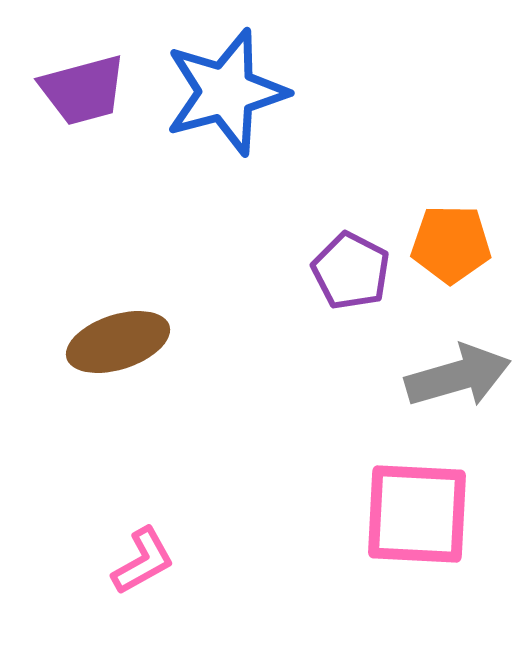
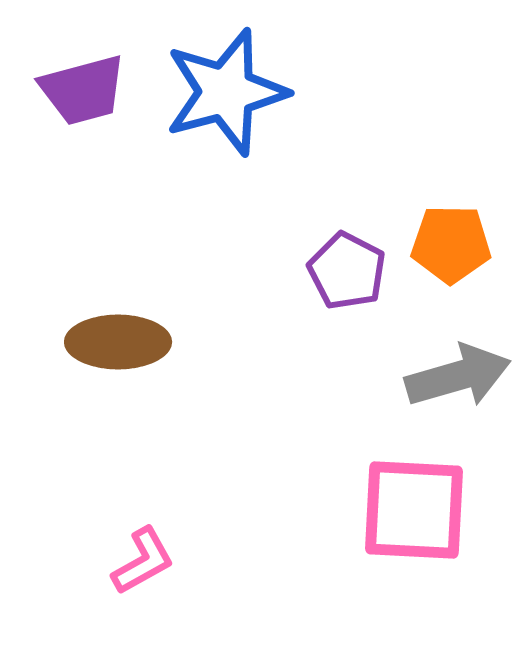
purple pentagon: moved 4 px left
brown ellipse: rotated 18 degrees clockwise
pink square: moved 3 px left, 4 px up
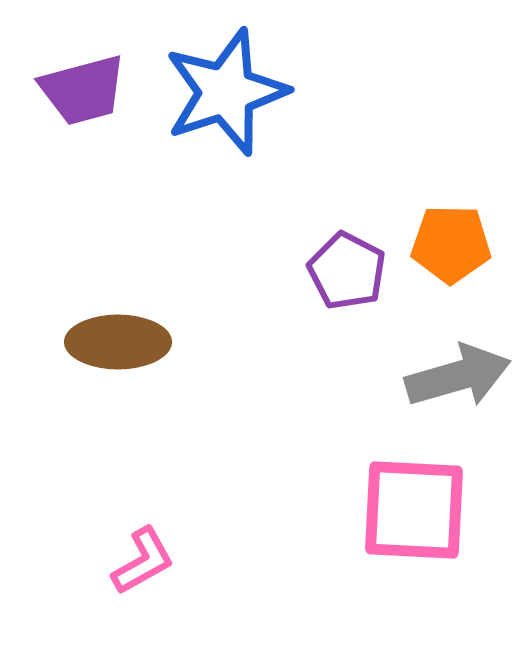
blue star: rotated 3 degrees counterclockwise
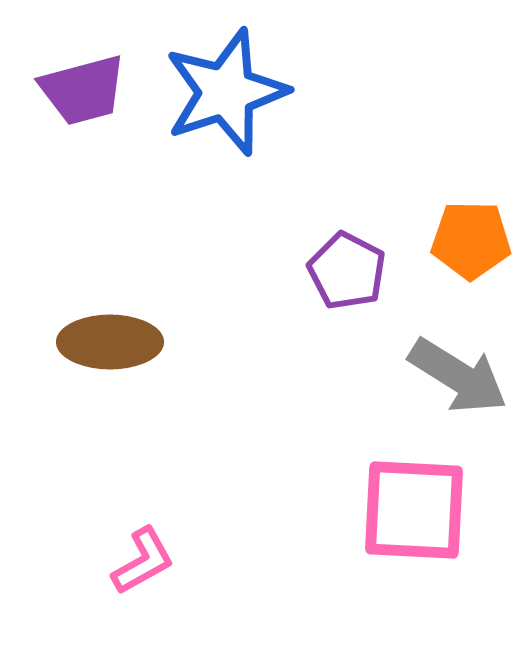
orange pentagon: moved 20 px right, 4 px up
brown ellipse: moved 8 px left
gray arrow: rotated 48 degrees clockwise
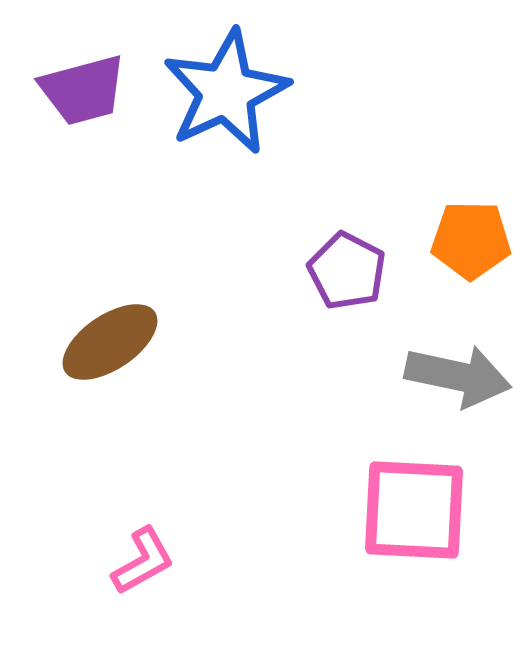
blue star: rotated 7 degrees counterclockwise
brown ellipse: rotated 34 degrees counterclockwise
gray arrow: rotated 20 degrees counterclockwise
